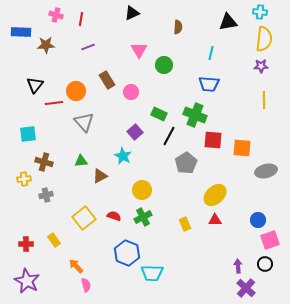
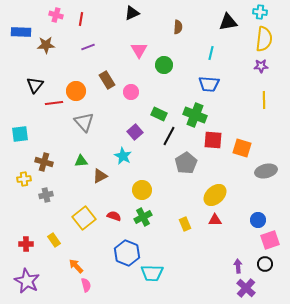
cyan square at (28, 134): moved 8 px left
orange square at (242, 148): rotated 12 degrees clockwise
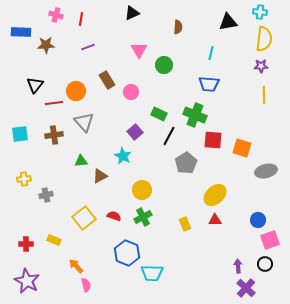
yellow line at (264, 100): moved 5 px up
brown cross at (44, 162): moved 10 px right, 27 px up; rotated 24 degrees counterclockwise
yellow rectangle at (54, 240): rotated 32 degrees counterclockwise
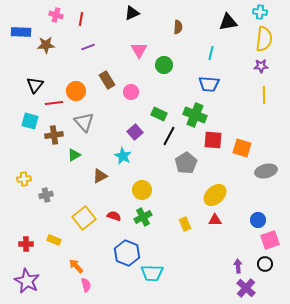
cyan square at (20, 134): moved 10 px right, 13 px up; rotated 24 degrees clockwise
green triangle at (81, 161): moved 7 px left, 6 px up; rotated 24 degrees counterclockwise
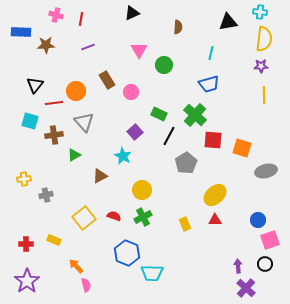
blue trapezoid at (209, 84): rotated 20 degrees counterclockwise
green cross at (195, 115): rotated 20 degrees clockwise
purple star at (27, 281): rotated 10 degrees clockwise
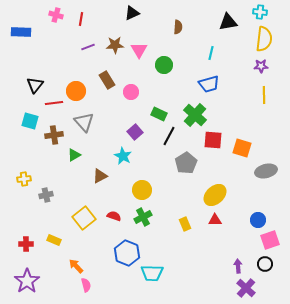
brown star at (46, 45): moved 69 px right
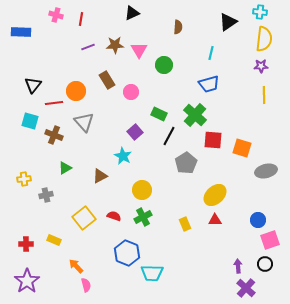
black triangle at (228, 22): rotated 24 degrees counterclockwise
black triangle at (35, 85): moved 2 px left
brown cross at (54, 135): rotated 30 degrees clockwise
green triangle at (74, 155): moved 9 px left, 13 px down
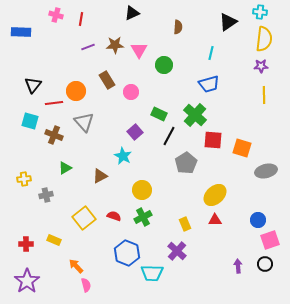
purple cross at (246, 288): moved 69 px left, 37 px up
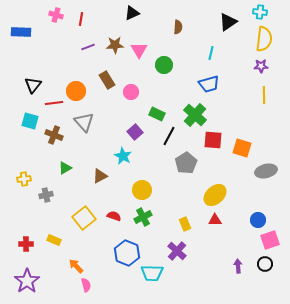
green rectangle at (159, 114): moved 2 px left
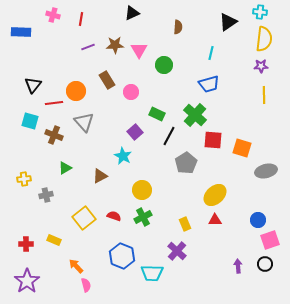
pink cross at (56, 15): moved 3 px left
blue hexagon at (127, 253): moved 5 px left, 3 px down
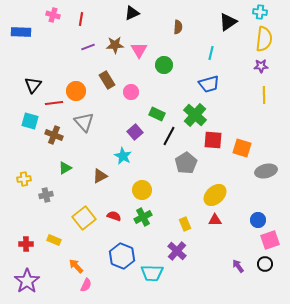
purple arrow at (238, 266): rotated 32 degrees counterclockwise
pink semicircle at (86, 285): rotated 40 degrees clockwise
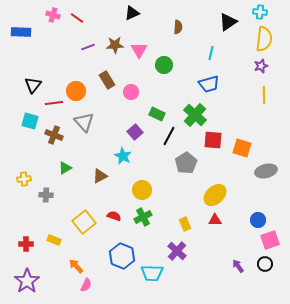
red line at (81, 19): moved 4 px left, 1 px up; rotated 64 degrees counterclockwise
purple star at (261, 66): rotated 16 degrees counterclockwise
gray cross at (46, 195): rotated 16 degrees clockwise
yellow square at (84, 218): moved 4 px down
